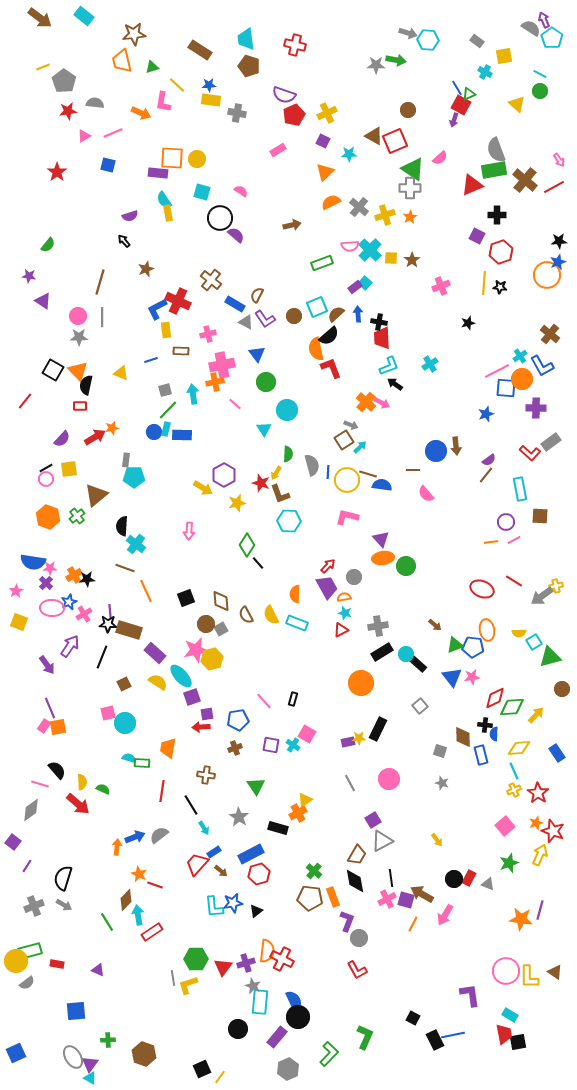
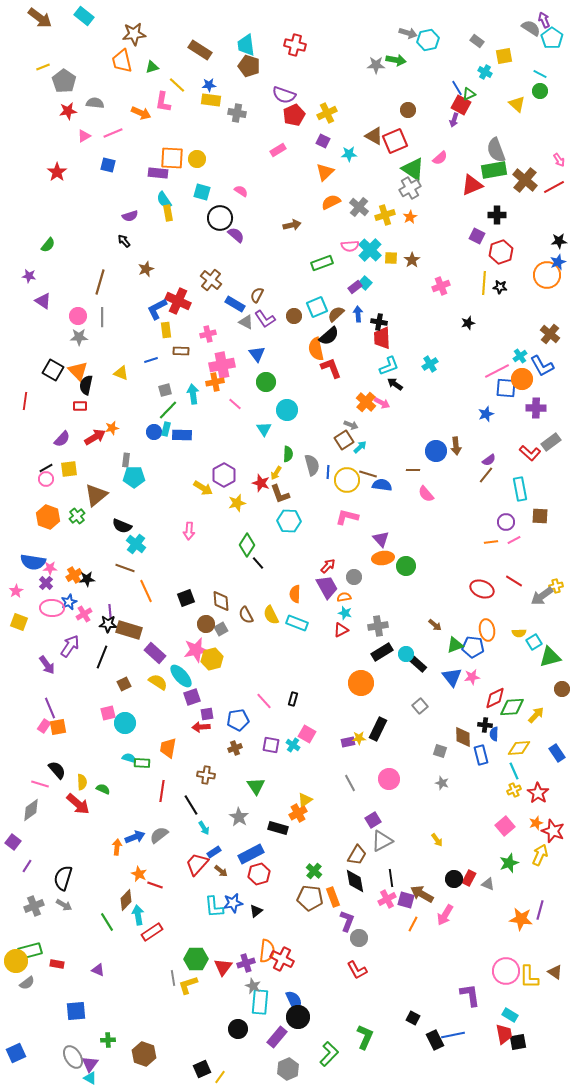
cyan trapezoid at (246, 39): moved 6 px down
cyan hexagon at (428, 40): rotated 15 degrees counterclockwise
gray cross at (410, 188): rotated 30 degrees counterclockwise
red line at (25, 401): rotated 30 degrees counterclockwise
black semicircle at (122, 526): rotated 72 degrees counterclockwise
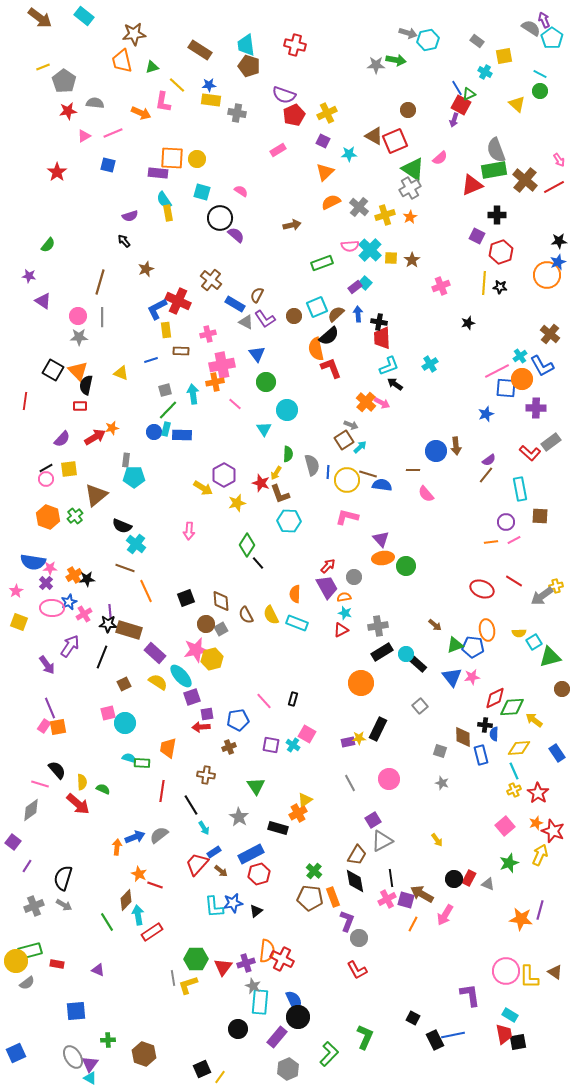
green cross at (77, 516): moved 2 px left
yellow arrow at (536, 715): moved 2 px left, 5 px down; rotated 96 degrees counterclockwise
brown cross at (235, 748): moved 6 px left, 1 px up
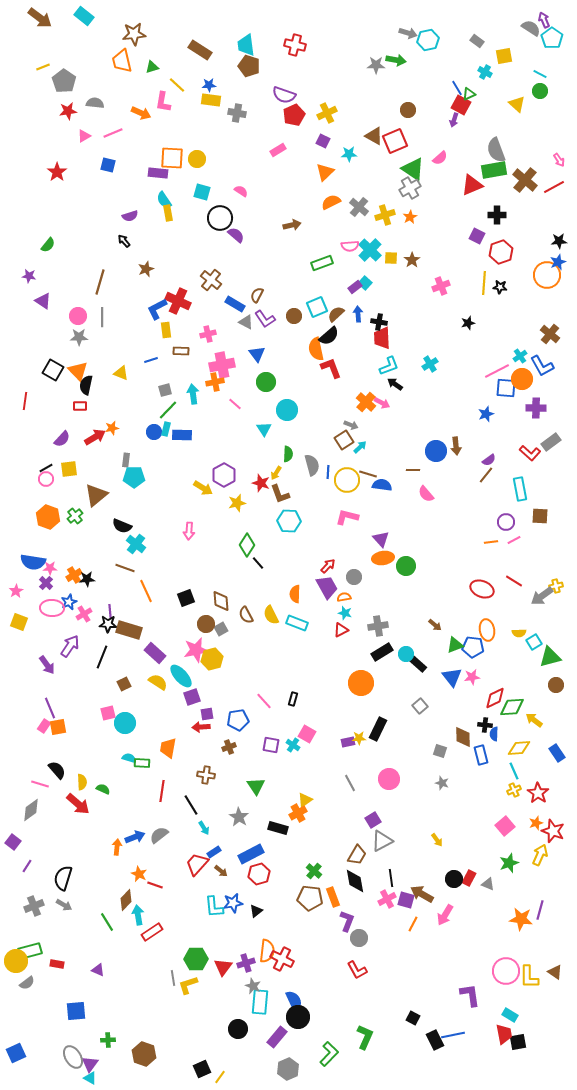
brown circle at (562, 689): moved 6 px left, 4 px up
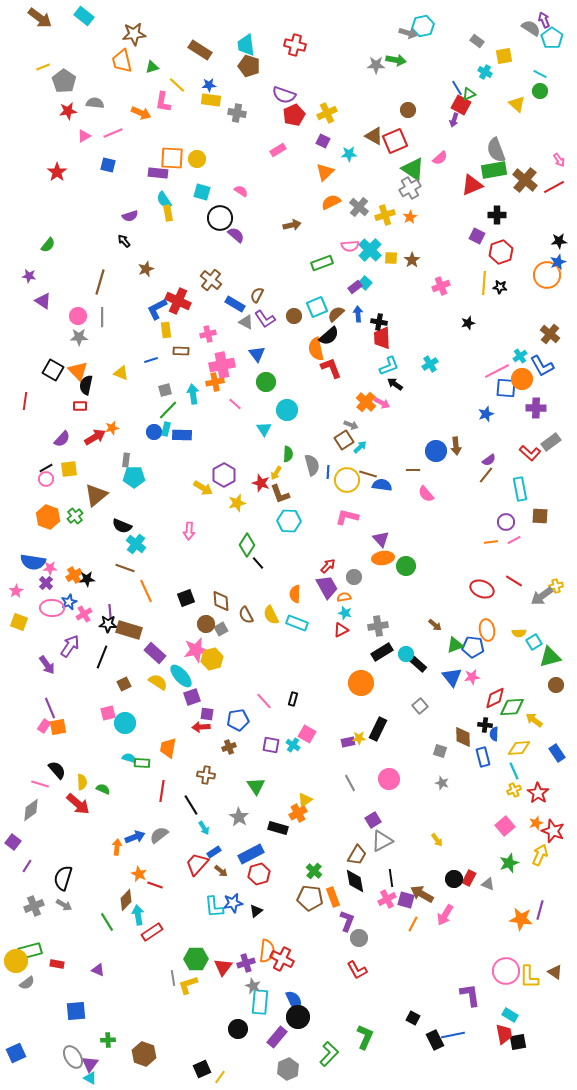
cyan hexagon at (428, 40): moved 5 px left, 14 px up
purple square at (207, 714): rotated 16 degrees clockwise
blue rectangle at (481, 755): moved 2 px right, 2 px down
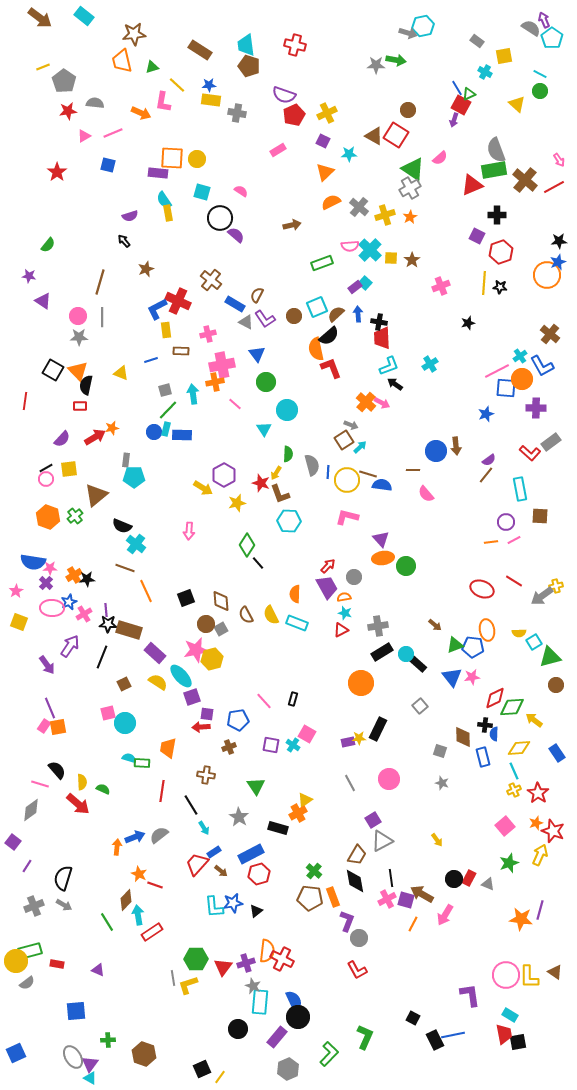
red square at (395, 141): moved 1 px right, 6 px up; rotated 35 degrees counterclockwise
purple line at (110, 611): moved 4 px left, 1 px up
pink circle at (506, 971): moved 4 px down
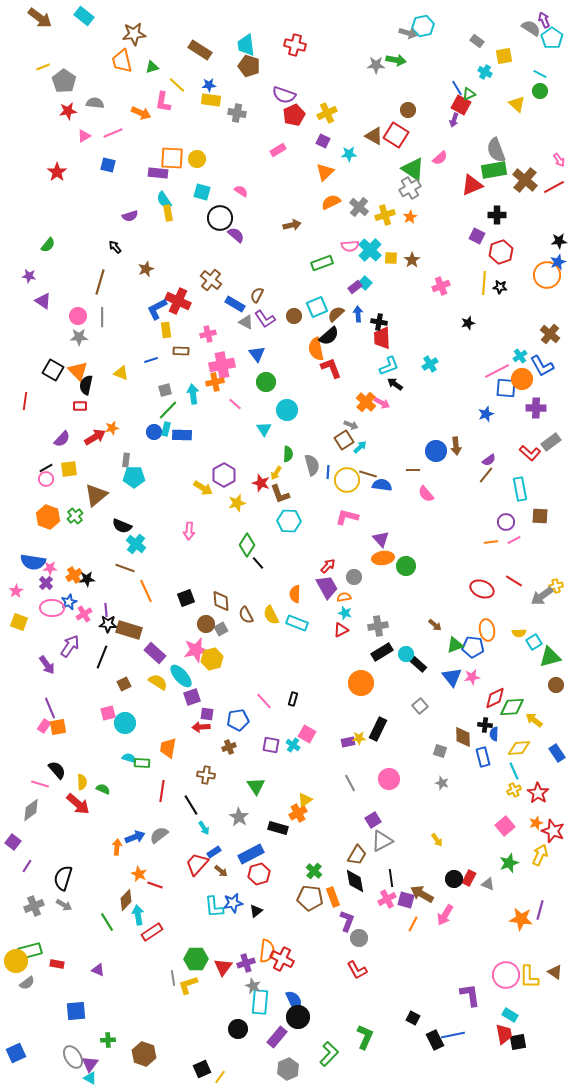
black arrow at (124, 241): moved 9 px left, 6 px down
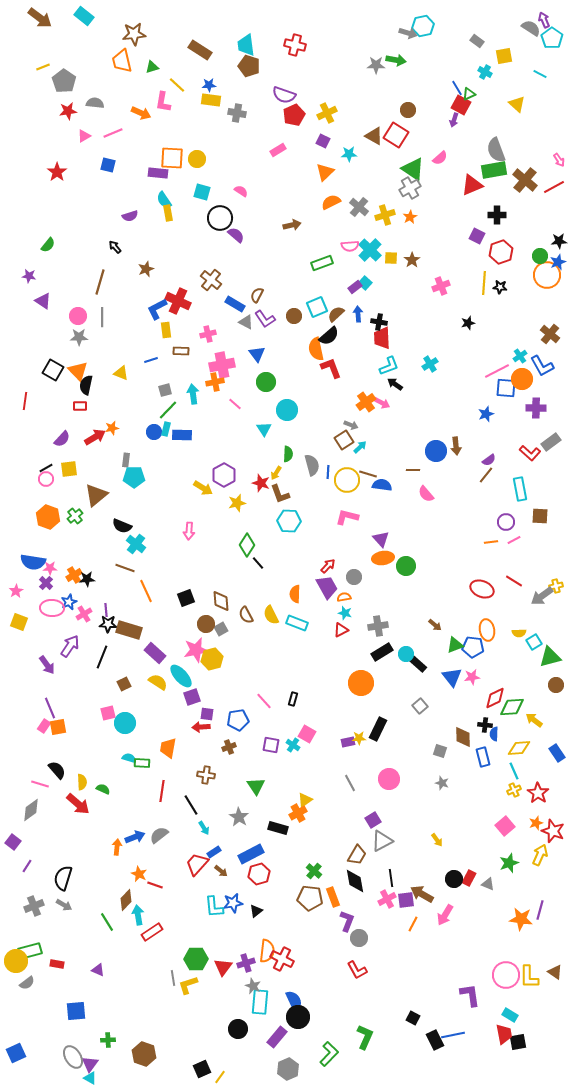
green circle at (540, 91): moved 165 px down
orange cross at (366, 402): rotated 12 degrees clockwise
purple square at (406, 900): rotated 24 degrees counterclockwise
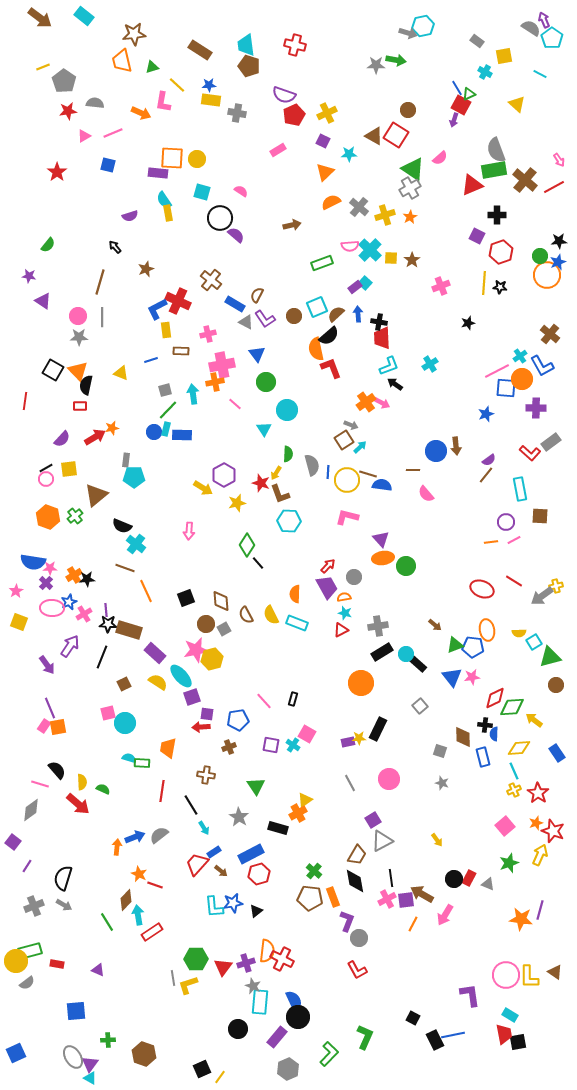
gray square at (221, 629): moved 3 px right
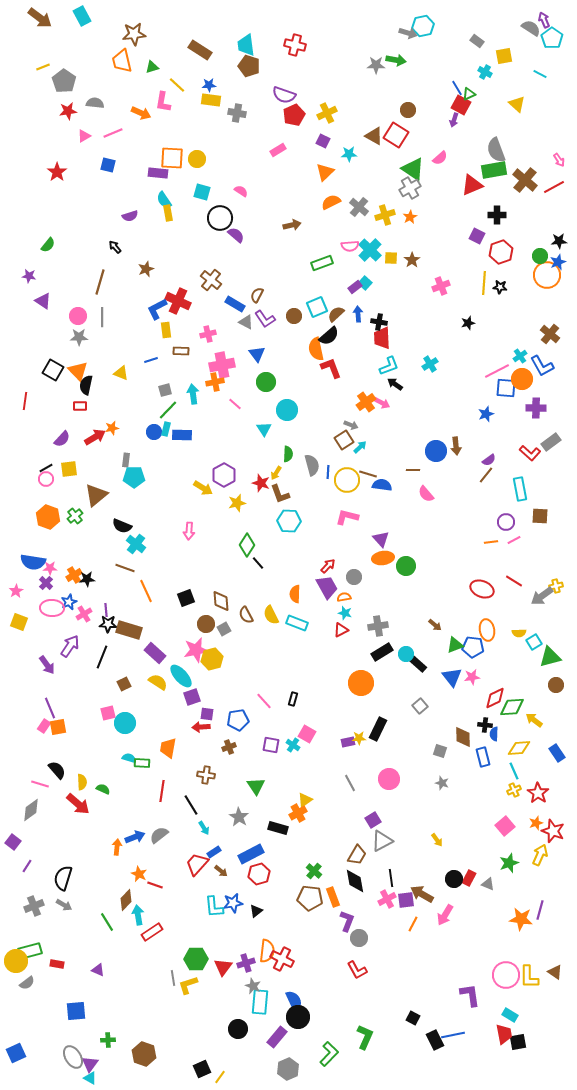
cyan rectangle at (84, 16): moved 2 px left; rotated 24 degrees clockwise
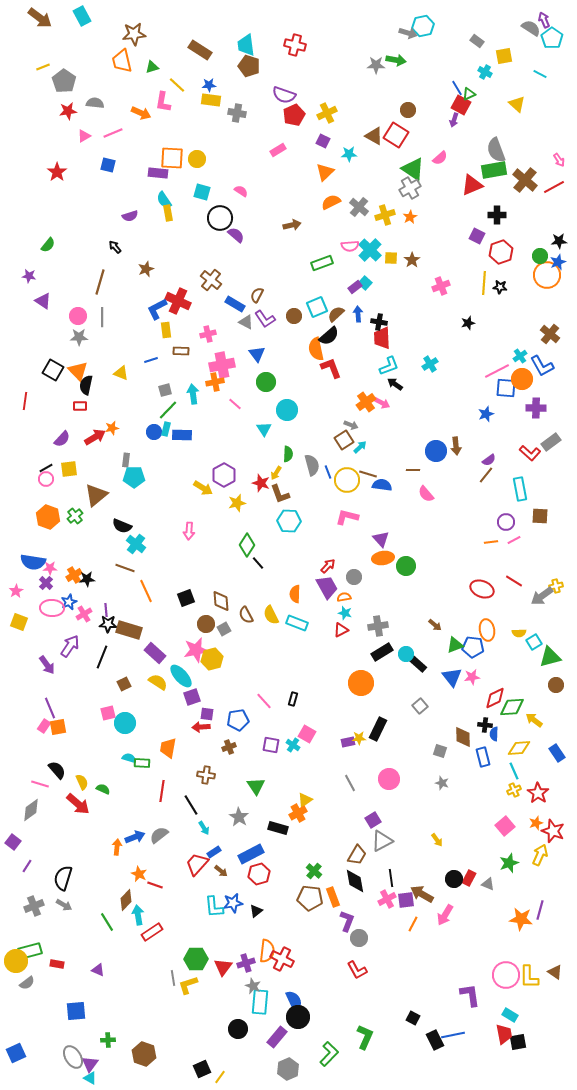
blue line at (328, 472): rotated 24 degrees counterclockwise
yellow semicircle at (82, 782): rotated 21 degrees counterclockwise
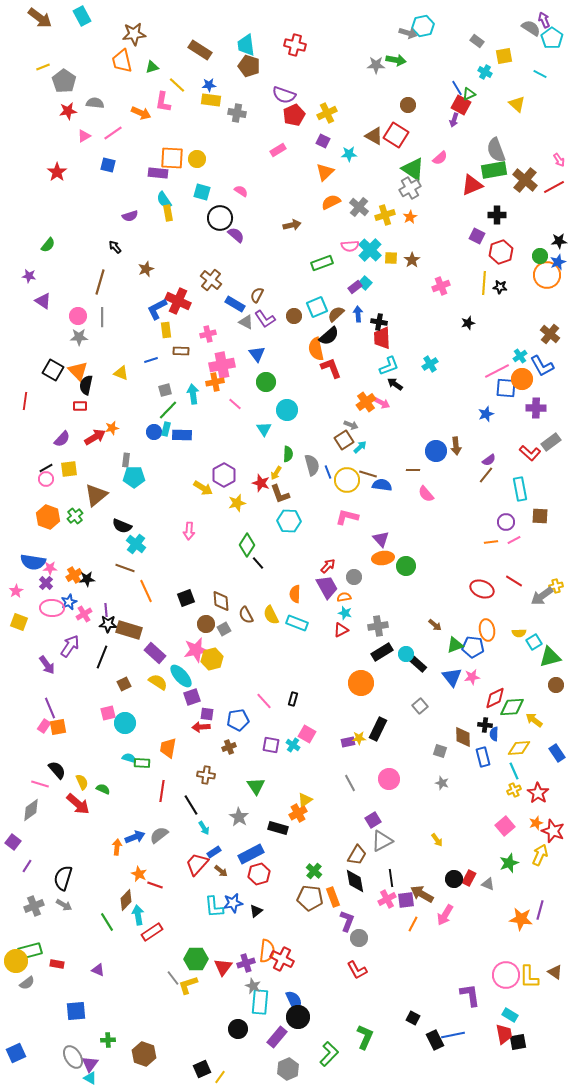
brown circle at (408, 110): moved 5 px up
pink line at (113, 133): rotated 12 degrees counterclockwise
gray line at (173, 978): rotated 28 degrees counterclockwise
